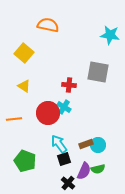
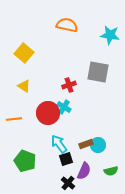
orange semicircle: moved 19 px right
red cross: rotated 24 degrees counterclockwise
black square: moved 2 px right
green semicircle: moved 13 px right, 2 px down
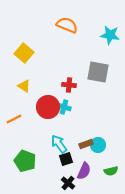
orange semicircle: rotated 10 degrees clockwise
red cross: rotated 24 degrees clockwise
cyan cross: rotated 16 degrees counterclockwise
red circle: moved 6 px up
orange line: rotated 21 degrees counterclockwise
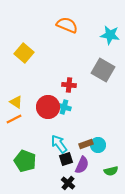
gray square: moved 5 px right, 2 px up; rotated 20 degrees clockwise
yellow triangle: moved 8 px left, 16 px down
purple semicircle: moved 2 px left, 6 px up
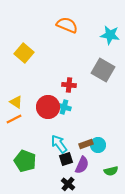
black cross: moved 1 px down
